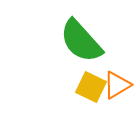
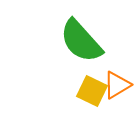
yellow square: moved 1 px right, 4 px down
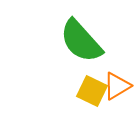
orange triangle: moved 1 px down
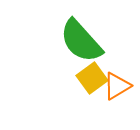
yellow square: moved 13 px up; rotated 28 degrees clockwise
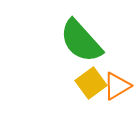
yellow square: moved 1 px left, 5 px down
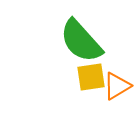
yellow square: moved 6 px up; rotated 28 degrees clockwise
